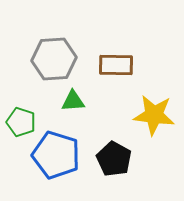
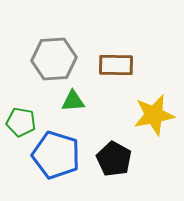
yellow star: rotated 18 degrees counterclockwise
green pentagon: rotated 8 degrees counterclockwise
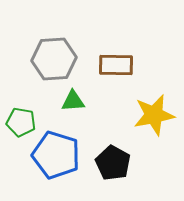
black pentagon: moved 1 px left, 4 px down
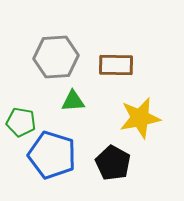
gray hexagon: moved 2 px right, 2 px up
yellow star: moved 14 px left, 3 px down
blue pentagon: moved 4 px left
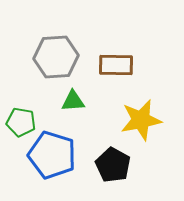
yellow star: moved 1 px right, 2 px down
black pentagon: moved 2 px down
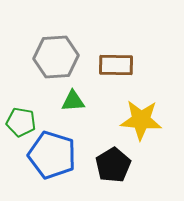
yellow star: rotated 15 degrees clockwise
black pentagon: rotated 12 degrees clockwise
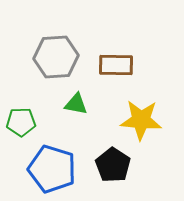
green triangle: moved 3 px right, 3 px down; rotated 15 degrees clockwise
green pentagon: rotated 12 degrees counterclockwise
blue pentagon: moved 14 px down
black pentagon: rotated 8 degrees counterclockwise
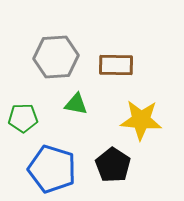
green pentagon: moved 2 px right, 4 px up
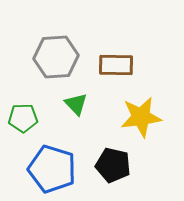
green triangle: rotated 35 degrees clockwise
yellow star: moved 3 px up; rotated 12 degrees counterclockwise
black pentagon: rotated 20 degrees counterclockwise
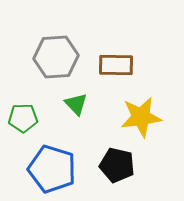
black pentagon: moved 4 px right
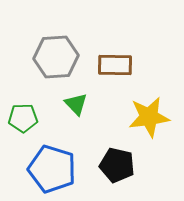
brown rectangle: moved 1 px left
yellow star: moved 8 px right
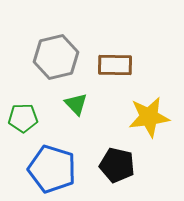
gray hexagon: rotated 9 degrees counterclockwise
